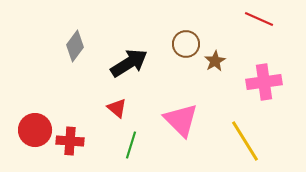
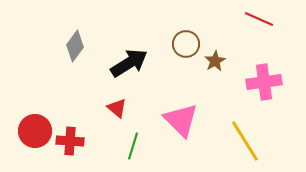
red circle: moved 1 px down
green line: moved 2 px right, 1 px down
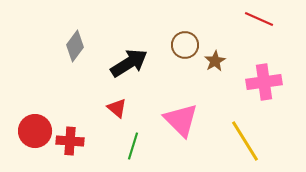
brown circle: moved 1 px left, 1 px down
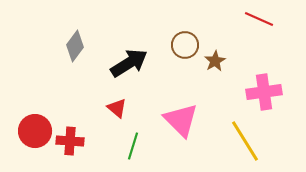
pink cross: moved 10 px down
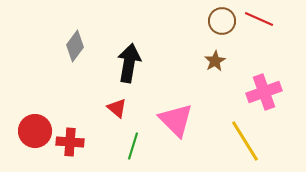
brown circle: moved 37 px right, 24 px up
black arrow: rotated 48 degrees counterclockwise
pink cross: rotated 12 degrees counterclockwise
pink triangle: moved 5 px left
red cross: moved 1 px down
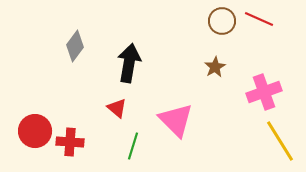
brown star: moved 6 px down
yellow line: moved 35 px right
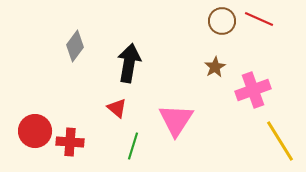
pink cross: moved 11 px left, 2 px up
pink triangle: rotated 18 degrees clockwise
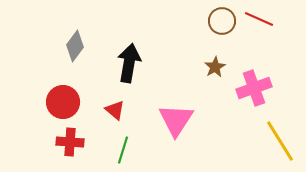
pink cross: moved 1 px right, 2 px up
red triangle: moved 2 px left, 2 px down
red circle: moved 28 px right, 29 px up
green line: moved 10 px left, 4 px down
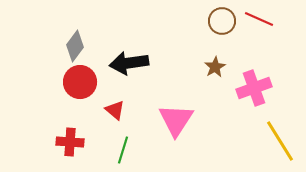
black arrow: rotated 108 degrees counterclockwise
red circle: moved 17 px right, 20 px up
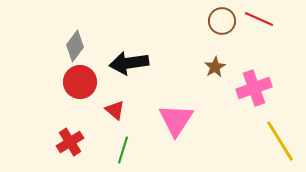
red cross: rotated 36 degrees counterclockwise
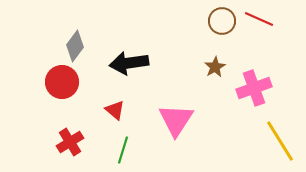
red circle: moved 18 px left
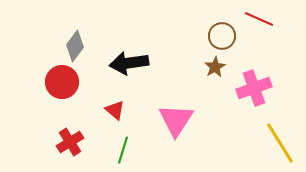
brown circle: moved 15 px down
yellow line: moved 2 px down
